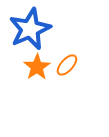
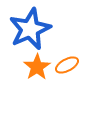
orange ellipse: rotated 20 degrees clockwise
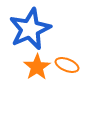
orange ellipse: rotated 50 degrees clockwise
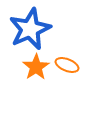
orange star: moved 1 px left
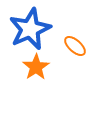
orange ellipse: moved 8 px right, 19 px up; rotated 20 degrees clockwise
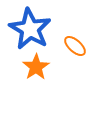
blue star: rotated 18 degrees counterclockwise
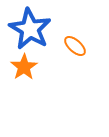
orange star: moved 12 px left
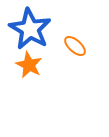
orange star: moved 5 px right, 2 px up; rotated 12 degrees counterclockwise
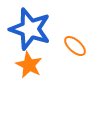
blue star: rotated 12 degrees counterclockwise
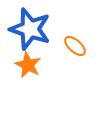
orange star: moved 1 px left
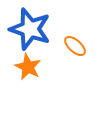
orange star: moved 2 px down
